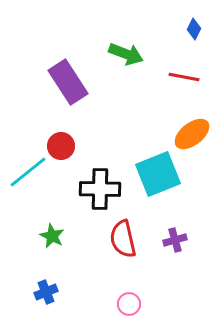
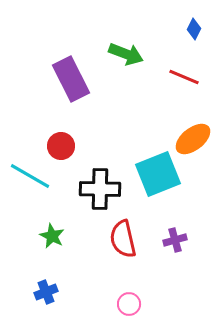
red line: rotated 12 degrees clockwise
purple rectangle: moved 3 px right, 3 px up; rotated 6 degrees clockwise
orange ellipse: moved 1 px right, 5 px down
cyan line: moved 2 px right, 4 px down; rotated 69 degrees clockwise
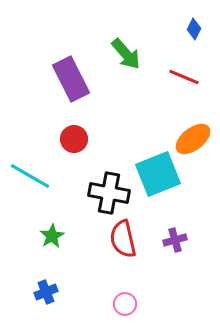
green arrow: rotated 28 degrees clockwise
red circle: moved 13 px right, 7 px up
black cross: moved 9 px right, 4 px down; rotated 9 degrees clockwise
green star: rotated 15 degrees clockwise
pink circle: moved 4 px left
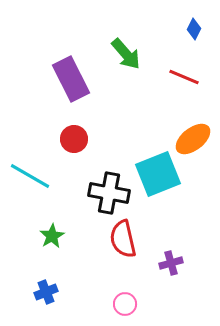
purple cross: moved 4 px left, 23 px down
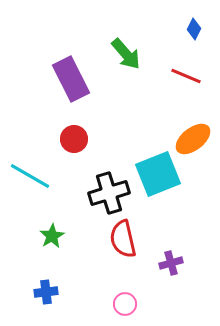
red line: moved 2 px right, 1 px up
black cross: rotated 27 degrees counterclockwise
blue cross: rotated 15 degrees clockwise
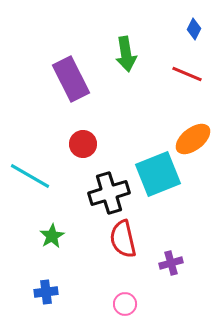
green arrow: rotated 32 degrees clockwise
red line: moved 1 px right, 2 px up
red circle: moved 9 px right, 5 px down
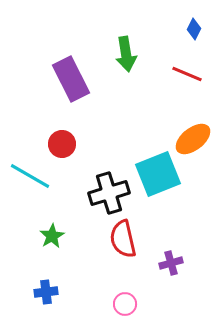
red circle: moved 21 px left
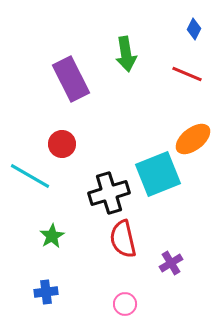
purple cross: rotated 15 degrees counterclockwise
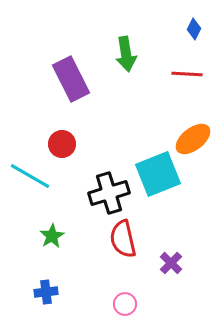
red line: rotated 20 degrees counterclockwise
purple cross: rotated 15 degrees counterclockwise
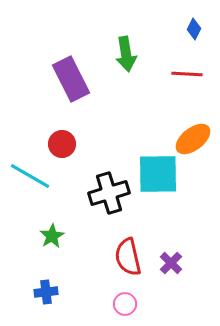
cyan square: rotated 21 degrees clockwise
red semicircle: moved 5 px right, 18 px down
